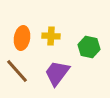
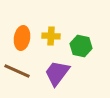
green hexagon: moved 8 px left, 1 px up
brown line: rotated 24 degrees counterclockwise
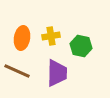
yellow cross: rotated 12 degrees counterclockwise
purple trapezoid: rotated 144 degrees clockwise
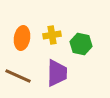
yellow cross: moved 1 px right, 1 px up
green hexagon: moved 2 px up
brown line: moved 1 px right, 5 px down
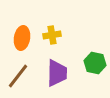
green hexagon: moved 14 px right, 19 px down
brown line: rotated 76 degrees counterclockwise
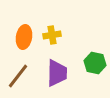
orange ellipse: moved 2 px right, 1 px up
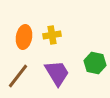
purple trapezoid: rotated 32 degrees counterclockwise
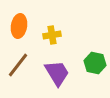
orange ellipse: moved 5 px left, 11 px up
brown line: moved 11 px up
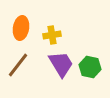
orange ellipse: moved 2 px right, 2 px down
green hexagon: moved 5 px left, 4 px down
purple trapezoid: moved 4 px right, 9 px up
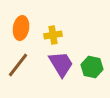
yellow cross: moved 1 px right
green hexagon: moved 2 px right
